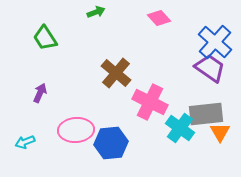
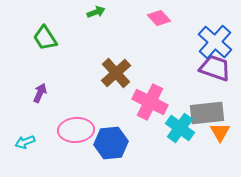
purple trapezoid: moved 5 px right; rotated 16 degrees counterclockwise
brown cross: rotated 8 degrees clockwise
gray rectangle: moved 1 px right, 1 px up
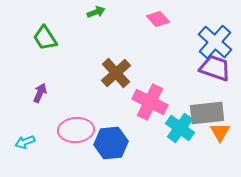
pink diamond: moved 1 px left, 1 px down
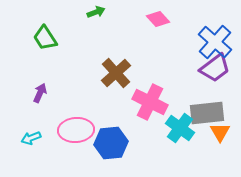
purple trapezoid: rotated 124 degrees clockwise
cyan arrow: moved 6 px right, 4 px up
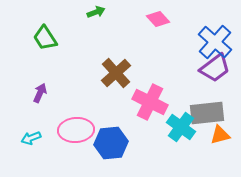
cyan cross: moved 1 px right, 1 px up
orange triangle: moved 3 px down; rotated 45 degrees clockwise
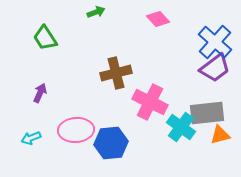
brown cross: rotated 28 degrees clockwise
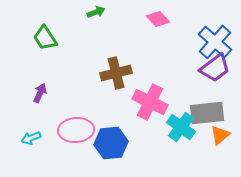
orange triangle: rotated 25 degrees counterclockwise
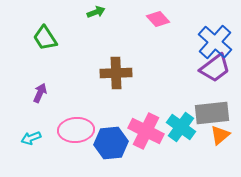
brown cross: rotated 12 degrees clockwise
pink cross: moved 4 px left, 29 px down
gray rectangle: moved 5 px right
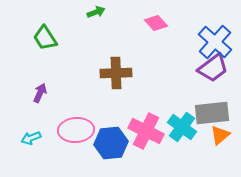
pink diamond: moved 2 px left, 4 px down
purple trapezoid: moved 2 px left
cyan cross: moved 1 px right
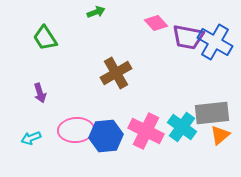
blue cross: rotated 12 degrees counterclockwise
purple trapezoid: moved 25 px left, 31 px up; rotated 48 degrees clockwise
brown cross: rotated 28 degrees counterclockwise
purple arrow: rotated 138 degrees clockwise
blue hexagon: moved 5 px left, 7 px up
